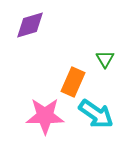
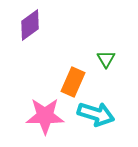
purple diamond: rotated 20 degrees counterclockwise
green triangle: moved 1 px right
cyan arrow: rotated 18 degrees counterclockwise
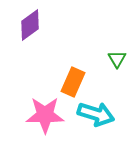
green triangle: moved 11 px right
pink star: moved 1 px up
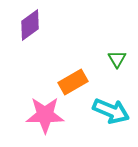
orange rectangle: rotated 36 degrees clockwise
cyan arrow: moved 15 px right, 3 px up; rotated 6 degrees clockwise
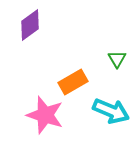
pink star: rotated 18 degrees clockwise
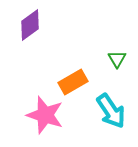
cyan arrow: rotated 33 degrees clockwise
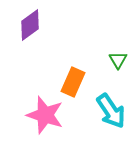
green triangle: moved 1 px right, 1 px down
orange rectangle: rotated 36 degrees counterclockwise
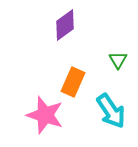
purple diamond: moved 35 px right
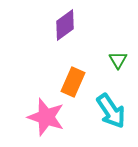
pink star: moved 1 px right, 2 px down
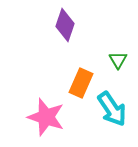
purple diamond: rotated 36 degrees counterclockwise
orange rectangle: moved 8 px right, 1 px down
cyan arrow: moved 1 px right, 2 px up
